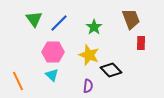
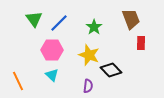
pink hexagon: moved 1 px left, 2 px up
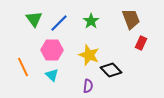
green star: moved 3 px left, 6 px up
red rectangle: rotated 24 degrees clockwise
orange line: moved 5 px right, 14 px up
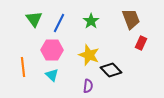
blue line: rotated 18 degrees counterclockwise
orange line: rotated 18 degrees clockwise
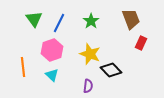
pink hexagon: rotated 20 degrees counterclockwise
yellow star: moved 1 px right, 1 px up
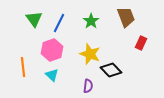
brown trapezoid: moved 5 px left, 2 px up
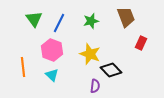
green star: rotated 21 degrees clockwise
pink hexagon: rotated 20 degrees counterclockwise
purple semicircle: moved 7 px right
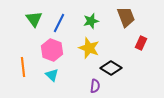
yellow star: moved 1 px left, 6 px up
black diamond: moved 2 px up; rotated 15 degrees counterclockwise
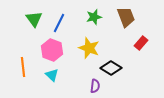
green star: moved 3 px right, 4 px up
red rectangle: rotated 16 degrees clockwise
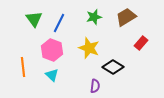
brown trapezoid: rotated 100 degrees counterclockwise
black diamond: moved 2 px right, 1 px up
